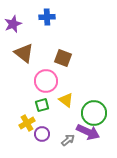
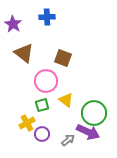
purple star: rotated 18 degrees counterclockwise
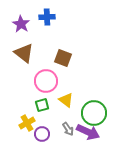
purple star: moved 8 px right
gray arrow: moved 11 px up; rotated 96 degrees clockwise
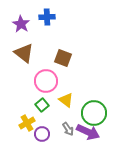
green square: rotated 24 degrees counterclockwise
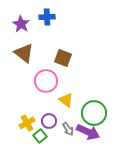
green square: moved 2 px left, 31 px down
purple circle: moved 7 px right, 13 px up
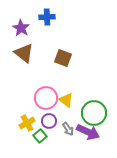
purple star: moved 4 px down
pink circle: moved 17 px down
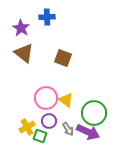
yellow cross: moved 4 px down
green square: rotated 32 degrees counterclockwise
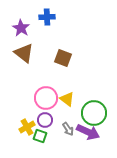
yellow triangle: moved 1 px right, 1 px up
purple circle: moved 4 px left, 1 px up
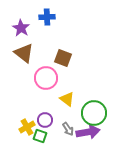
pink circle: moved 20 px up
purple arrow: rotated 35 degrees counterclockwise
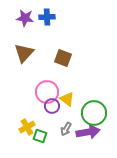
purple star: moved 4 px right, 10 px up; rotated 24 degrees counterclockwise
brown triangle: rotated 35 degrees clockwise
pink circle: moved 1 px right, 14 px down
purple circle: moved 7 px right, 14 px up
gray arrow: moved 2 px left; rotated 64 degrees clockwise
